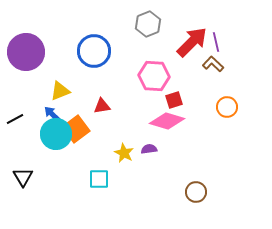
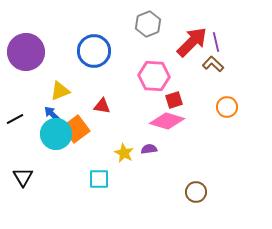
red triangle: rotated 18 degrees clockwise
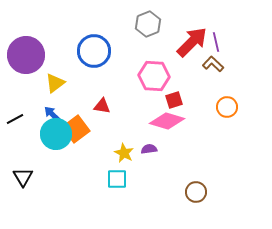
purple circle: moved 3 px down
yellow triangle: moved 5 px left, 8 px up; rotated 15 degrees counterclockwise
cyan square: moved 18 px right
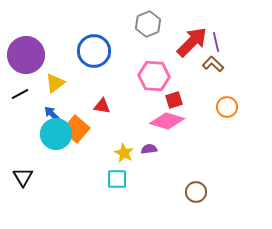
black line: moved 5 px right, 25 px up
orange square: rotated 12 degrees counterclockwise
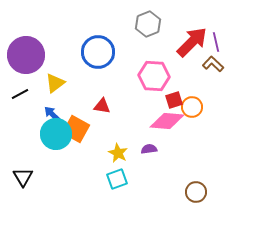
blue circle: moved 4 px right, 1 px down
orange circle: moved 35 px left
pink diamond: rotated 12 degrees counterclockwise
orange square: rotated 12 degrees counterclockwise
yellow star: moved 6 px left
cyan square: rotated 20 degrees counterclockwise
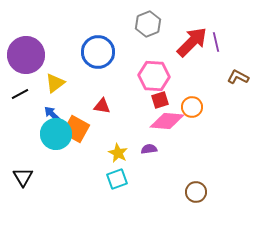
brown L-shape: moved 25 px right, 13 px down; rotated 15 degrees counterclockwise
red square: moved 14 px left
